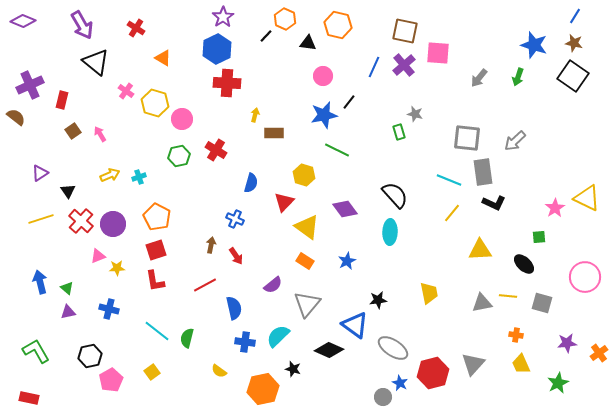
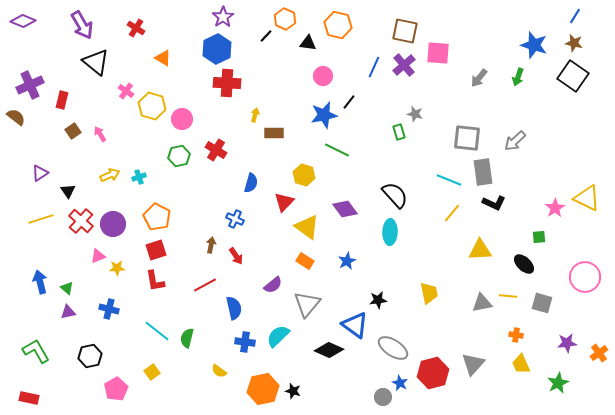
yellow hexagon at (155, 103): moved 3 px left, 3 px down
black star at (293, 369): moved 22 px down
pink pentagon at (111, 380): moved 5 px right, 9 px down
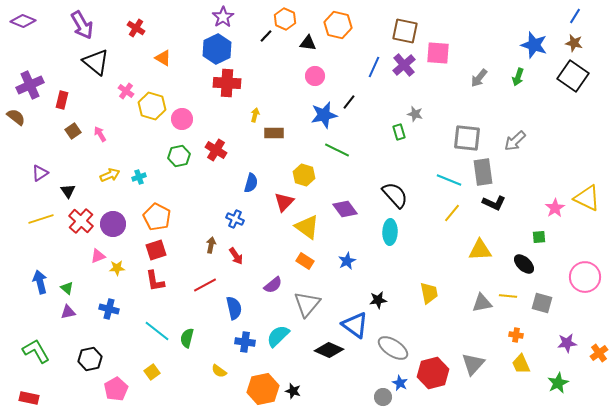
pink circle at (323, 76): moved 8 px left
black hexagon at (90, 356): moved 3 px down
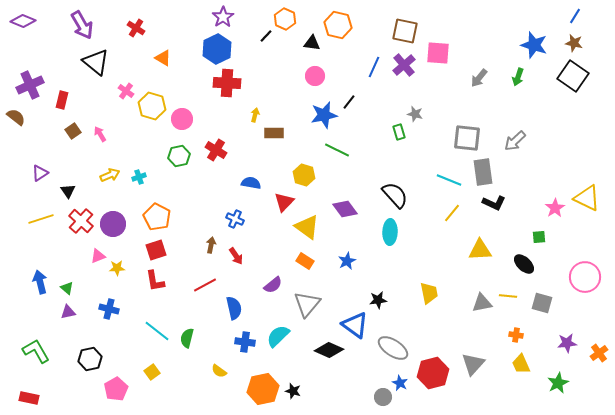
black triangle at (308, 43): moved 4 px right
blue semicircle at (251, 183): rotated 96 degrees counterclockwise
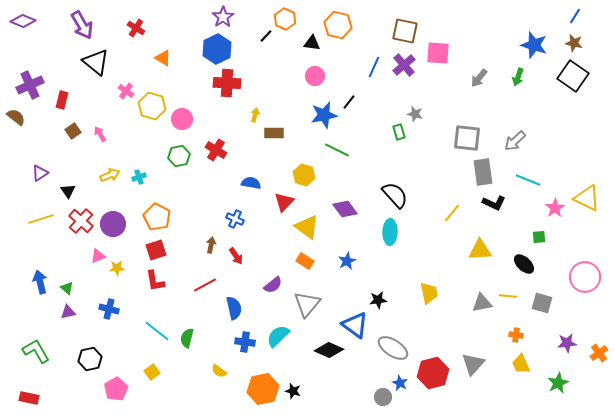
cyan line at (449, 180): moved 79 px right
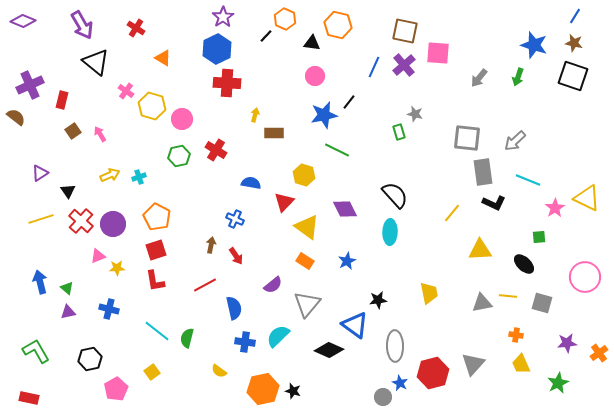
black square at (573, 76): rotated 16 degrees counterclockwise
purple diamond at (345, 209): rotated 10 degrees clockwise
gray ellipse at (393, 348): moved 2 px right, 2 px up; rotated 56 degrees clockwise
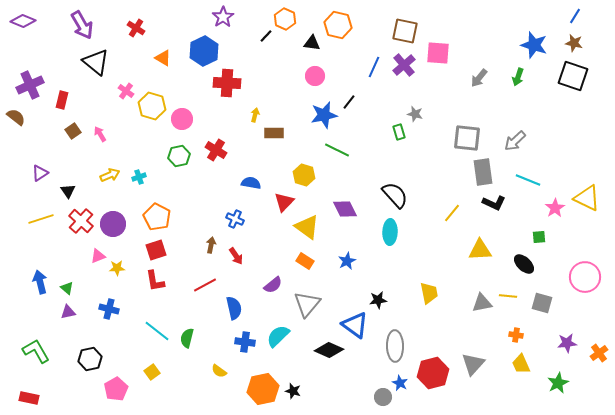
blue hexagon at (217, 49): moved 13 px left, 2 px down
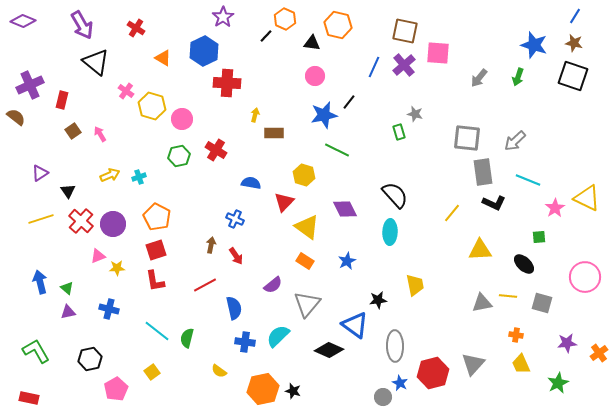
yellow trapezoid at (429, 293): moved 14 px left, 8 px up
